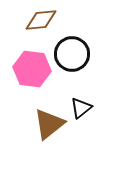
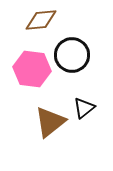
black circle: moved 1 px down
black triangle: moved 3 px right
brown triangle: moved 1 px right, 2 px up
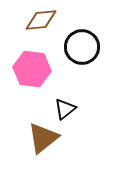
black circle: moved 10 px right, 8 px up
black triangle: moved 19 px left, 1 px down
brown triangle: moved 7 px left, 16 px down
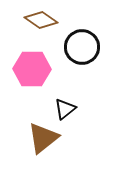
brown diamond: rotated 40 degrees clockwise
pink hexagon: rotated 6 degrees counterclockwise
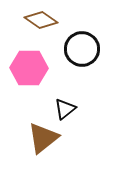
black circle: moved 2 px down
pink hexagon: moved 3 px left, 1 px up
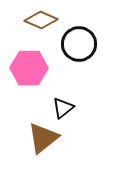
brown diamond: rotated 12 degrees counterclockwise
black circle: moved 3 px left, 5 px up
black triangle: moved 2 px left, 1 px up
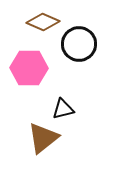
brown diamond: moved 2 px right, 2 px down
black triangle: moved 1 px down; rotated 25 degrees clockwise
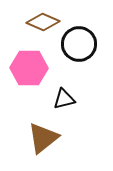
black triangle: moved 1 px right, 10 px up
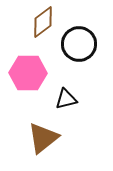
brown diamond: rotated 60 degrees counterclockwise
pink hexagon: moved 1 px left, 5 px down
black triangle: moved 2 px right
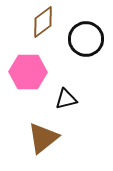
black circle: moved 7 px right, 5 px up
pink hexagon: moved 1 px up
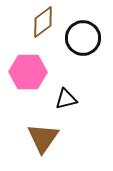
black circle: moved 3 px left, 1 px up
brown triangle: rotated 16 degrees counterclockwise
